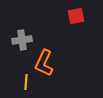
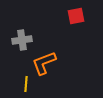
orange L-shape: rotated 44 degrees clockwise
yellow line: moved 2 px down
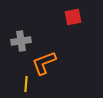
red square: moved 3 px left, 1 px down
gray cross: moved 1 px left, 1 px down
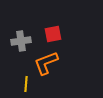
red square: moved 20 px left, 17 px down
orange L-shape: moved 2 px right
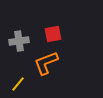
gray cross: moved 2 px left
yellow line: moved 8 px left; rotated 35 degrees clockwise
